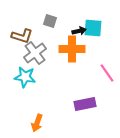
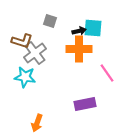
brown L-shape: moved 5 px down
orange cross: moved 7 px right
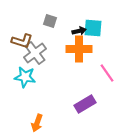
purple rectangle: rotated 20 degrees counterclockwise
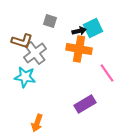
cyan square: rotated 30 degrees counterclockwise
orange cross: rotated 10 degrees clockwise
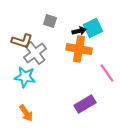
orange arrow: moved 11 px left, 10 px up; rotated 54 degrees counterclockwise
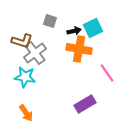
black arrow: moved 5 px left
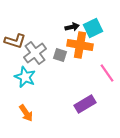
gray square: moved 10 px right, 34 px down
black arrow: moved 2 px left, 4 px up
brown L-shape: moved 7 px left
orange cross: moved 1 px right, 4 px up
cyan star: rotated 15 degrees clockwise
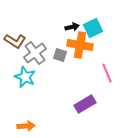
brown L-shape: rotated 15 degrees clockwise
pink line: rotated 12 degrees clockwise
orange arrow: moved 13 px down; rotated 60 degrees counterclockwise
